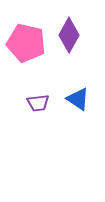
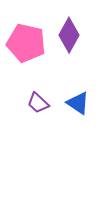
blue triangle: moved 4 px down
purple trapezoid: rotated 50 degrees clockwise
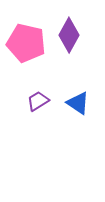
purple trapezoid: moved 2 px up; rotated 105 degrees clockwise
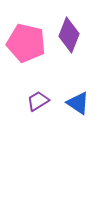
purple diamond: rotated 8 degrees counterclockwise
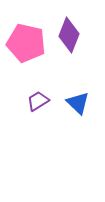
blue triangle: rotated 10 degrees clockwise
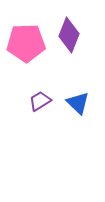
pink pentagon: rotated 15 degrees counterclockwise
purple trapezoid: moved 2 px right
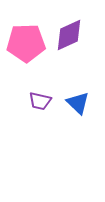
purple diamond: rotated 44 degrees clockwise
purple trapezoid: rotated 135 degrees counterclockwise
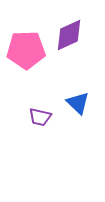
pink pentagon: moved 7 px down
purple trapezoid: moved 16 px down
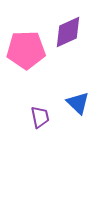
purple diamond: moved 1 px left, 3 px up
purple trapezoid: rotated 115 degrees counterclockwise
